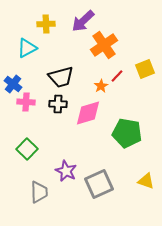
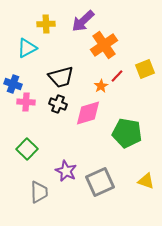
blue cross: rotated 18 degrees counterclockwise
black cross: rotated 18 degrees clockwise
gray square: moved 1 px right, 2 px up
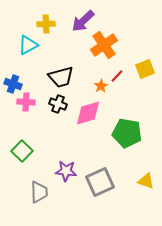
cyan triangle: moved 1 px right, 3 px up
green square: moved 5 px left, 2 px down
purple star: rotated 20 degrees counterclockwise
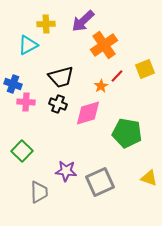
yellow triangle: moved 3 px right, 3 px up
